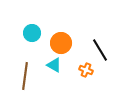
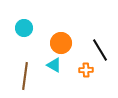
cyan circle: moved 8 px left, 5 px up
orange cross: rotated 24 degrees counterclockwise
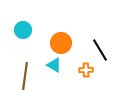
cyan circle: moved 1 px left, 2 px down
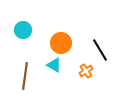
orange cross: moved 1 px down; rotated 32 degrees counterclockwise
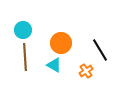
brown line: moved 19 px up; rotated 12 degrees counterclockwise
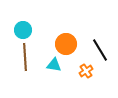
orange circle: moved 5 px right, 1 px down
cyan triangle: rotated 21 degrees counterclockwise
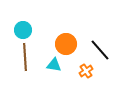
black line: rotated 10 degrees counterclockwise
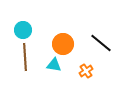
orange circle: moved 3 px left
black line: moved 1 px right, 7 px up; rotated 10 degrees counterclockwise
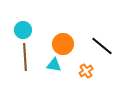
black line: moved 1 px right, 3 px down
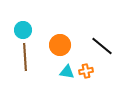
orange circle: moved 3 px left, 1 px down
cyan triangle: moved 13 px right, 7 px down
orange cross: rotated 24 degrees clockwise
